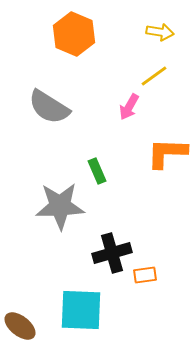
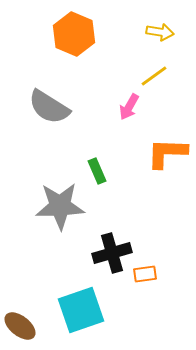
orange rectangle: moved 1 px up
cyan square: rotated 21 degrees counterclockwise
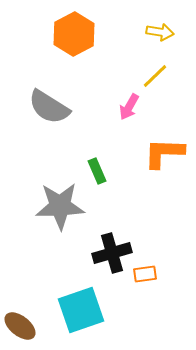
orange hexagon: rotated 9 degrees clockwise
yellow line: moved 1 px right; rotated 8 degrees counterclockwise
orange L-shape: moved 3 px left
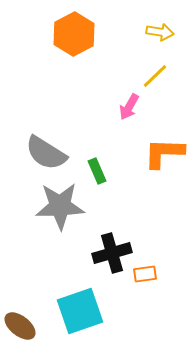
gray semicircle: moved 3 px left, 46 px down
cyan square: moved 1 px left, 1 px down
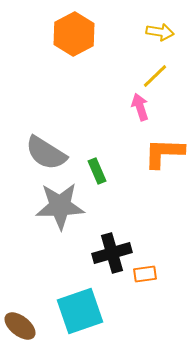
pink arrow: moved 11 px right; rotated 132 degrees clockwise
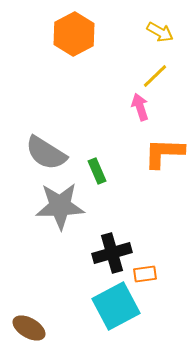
yellow arrow: rotated 20 degrees clockwise
cyan square: moved 36 px right, 5 px up; rotated 9 degrees counterclockwise
brown ellipse: moved 9 px right, 2 px down; rotated 8 degrees counterclockwise
